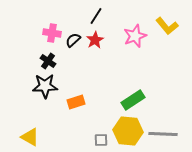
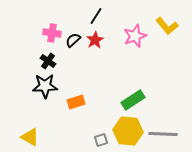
gray square: rotated 16 degrees counterclockwise
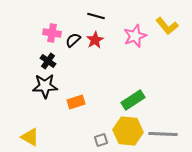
black line: rotated 72 degrees clockwise
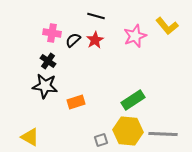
black star: rotated 10 degrees clockwise
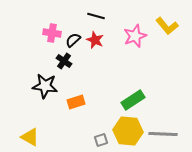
red star: rotated 18 degrees counterclockwise
black cross: moved 16 px right
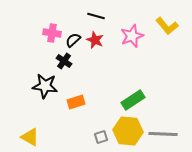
pink star: moved 3 px left
gray square: moved 3 px up
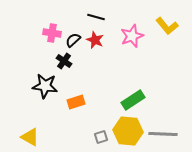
black line: moved 1 px down
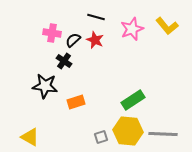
pink star: moved 7 px up
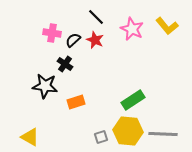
black line: rotated 30 degrees clockwise
pink star: rotated 25 degrees counterclockwise
black cross: moved 1 px right, 3 px down
